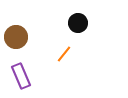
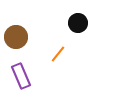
orange line: moved 6 px left
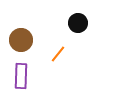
brown circle: moved 5 px right, 3 px down
purple rectangle: rotated 25 degrees clockwise
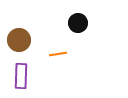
brown circle: moved 2 px left
orange line: rotated 42 degrees clockwise
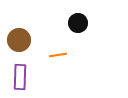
orange line: moved 1 px down
purple rectangle: moved 1 px left, 1 px down
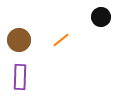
black circle: moved 23 px right, 6 px up
orange line: moved 3 px right, 15 px up; rotated 30 degrees counterclockwise
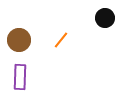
black circle: moved 4 px right, 1 px down
orange line: rotated 12 degrees counterclockwise
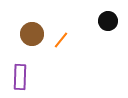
black circle: moved 3 px right, 3 px down
brown circle: moved 13 px right, 6 px up
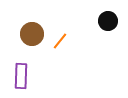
orange line: moved 1 px left, 1 px down
purple rectangle: moved 1 px right, 1 px up
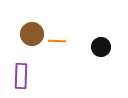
black circle: moved 7 px left, 26 px down
orange line: moved 3 px left; rotated 54 degrees clockwise
